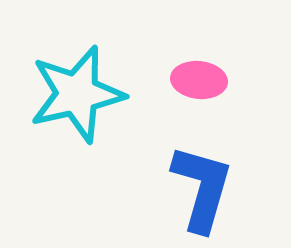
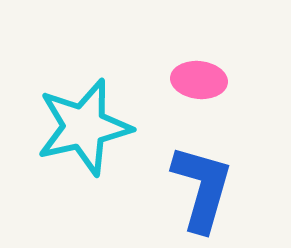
cyan star: moved 7 px right, 33 px down
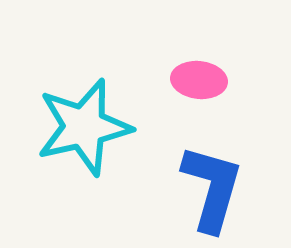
blue L-shape: moved 10 px right
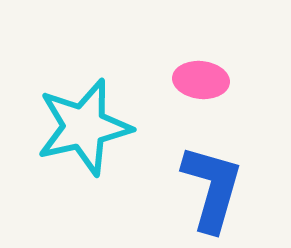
pink ellipse: moved 2 px right
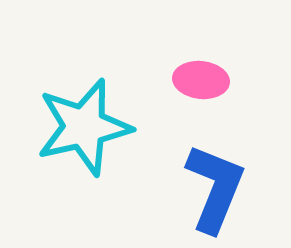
blue L-shape: moved 3 px right; rotated 6 degrees clockwise
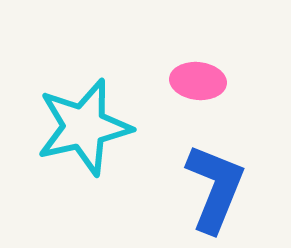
pink ellipse: moved 3 px left, 1 px down
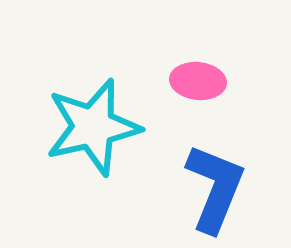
cyan star: moved 9 px right
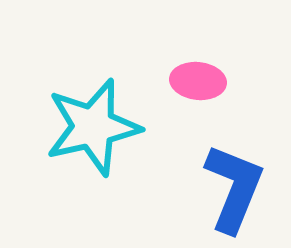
blue L-shape: moved 19 px right
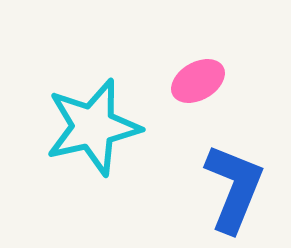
pink ellipse: rotated 36 degrees counterclockwise
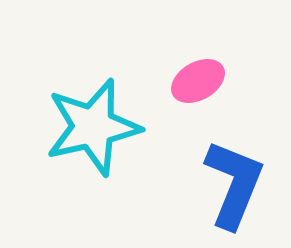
blue L-shape: moved 4 px up
